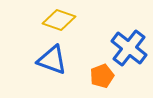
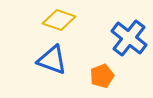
blue cross: moved 10 px up
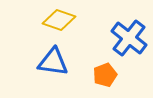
blue triangle: moved 1 px right, 2 px down; rotated 12 degrees counterclockwise
orange pentagon: moved 3 px right, 1 px up
